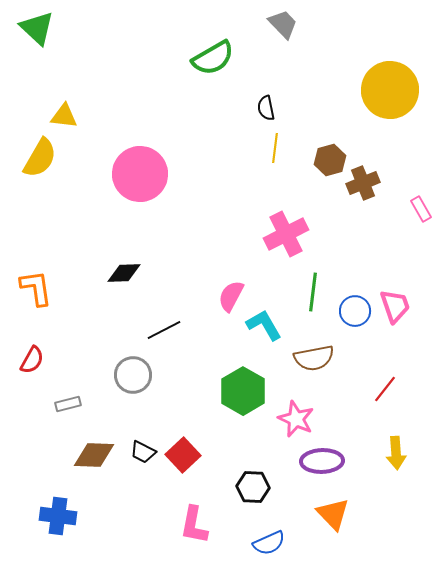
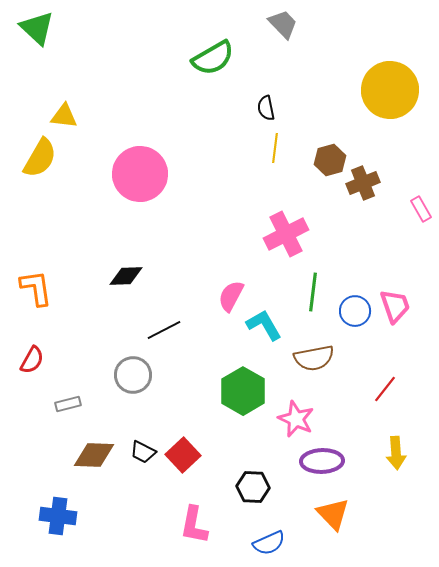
black diamond: moved 2 px right, 3 px down
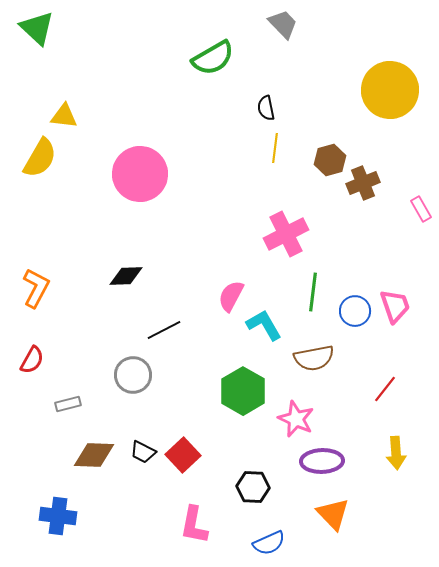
orange L-shape: rotated 36 degrees clockwise
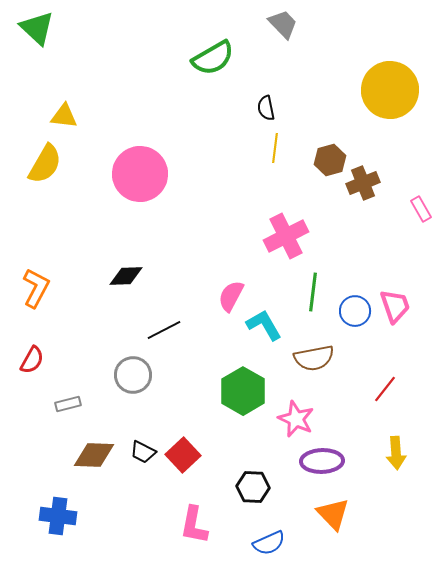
yellow semicircle: moved 5 px right, 6 px down
pink cross: moved 2 px down
